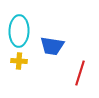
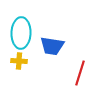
cyan ellipse: moved 2 px right, 2 px down
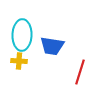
cyan ellipse: moved 1 px right, 2 px down
red line: moved 1 px up
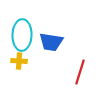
blue trapezoid: moved 1 px left, 4 px up
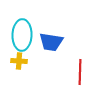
red line: rotated 15 degrees counterclockwise
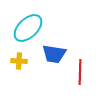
cyan ellipse: moved 6 px right, 7 px up; rotated 44 degrees clockwise
blue trapezoid: moved 3 px right, 12 px down
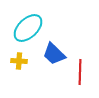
blue trapezoid: rotated 35 degrees clockwise
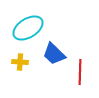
cyan ellipse: rotated 12 degrees clockwise
yellow cross: moved 1 px right, 1 px down
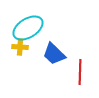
yellow cross: moved 15 px up
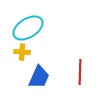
yellow cross: moved 2 px right, 5 px down
blue trapezoid: moved 15 px left, 23 px down; rotated 110 degrees counterclockwise
